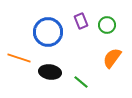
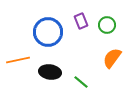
orange line: moved 1 px left, 2 px down; rotated 30 degrees counterclockwise
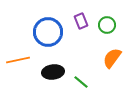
black ellipse: moved 3 px right; rotated 15 degrees counterclockwise
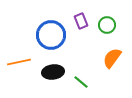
blue circle: moved 3 px right, 3 px down
orange line: moved 1 px right, 2 px down
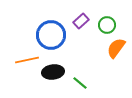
purple rectangle: rotated 70 degrees clockwise
orange semicircle: moved 4 px right, 10 px up
orange line: moved 8 px right, 2 px up
green line: moved 1 px left, 1 px down
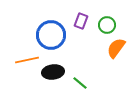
purple rectangle: rotated 28 degrees counterclockwise
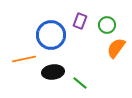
purple rectangle: moved 1 px left
orange line: moved 3 px left, 1 px up
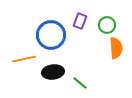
orange semicircle: rotated 140 degrees clockwise
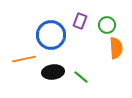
green line: moved 1 px right, 6 px up
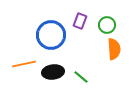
orange semicircle: moved 2 px left, 1 px down
orange line: moved 5 px down
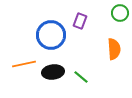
green circle: moved 13 px right, 12 px up
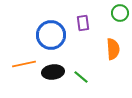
purple rectangle: moved 3 px right, 2 px down; rotated 28 degrees counterclockwise
orange semicircle: moved 1 px left
